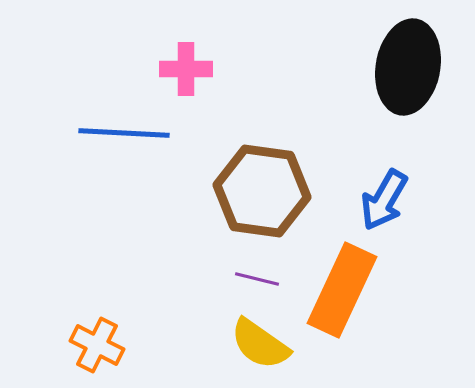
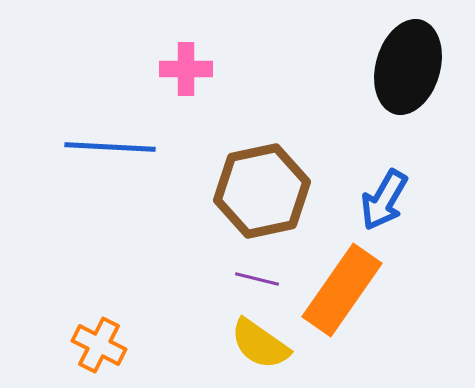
black ellipse: rotated 6 degrees clockwise
blue line: moved 14 px left, 14 px down
brown hexagon: rotated 20 degrees counterclockwise
orange rectangle: rotated 10 degrees clockwise
orange cross: moved 2 px right
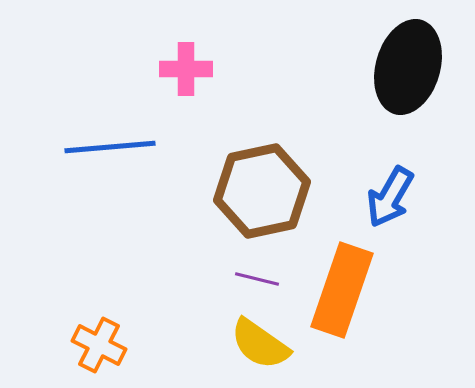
blue line: rotated 8 degrees counterclockwise
blue arrow: moved 6 px right, 3 px up
orange rectangle: rotated 16 degrees counterclockwise
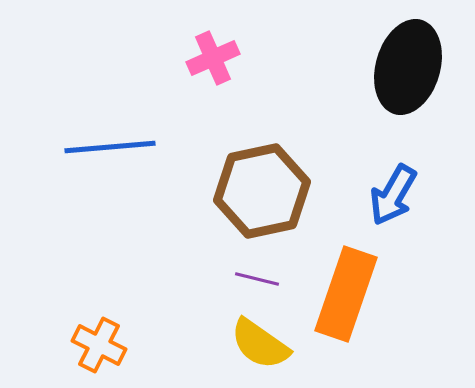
pink cross: moved 27 px right, 11 px up; rotated 24 degrees counterclockwise
blue arrow: moved 3 px right, 2 px up
orange rectangle: moved 4 px right, 4 px down
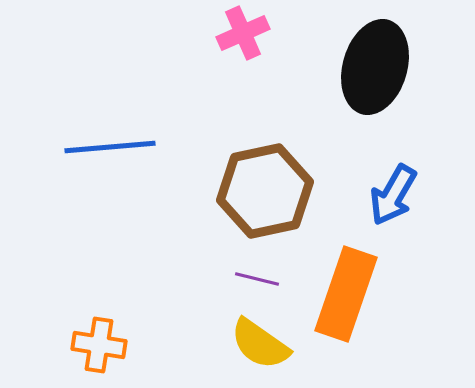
pink cross: moved 30 px right, 25 px up
black ellipse: moved 33 px left
brown hexagon: moved 3 px right
orange cross: rotated 18 degrees counterclockwise
